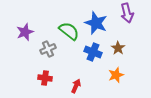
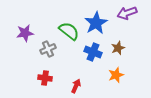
purple arrow: rotated 84 degrees clockwise
blue star: rotated 20 degrees clockwise
purple star: moved 1 px down; rotated 12 degrees clockwise
brown star: rotated 16 degrees clockwise
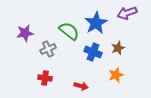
red arrow: moved 5 px right; rotated 80 degrees clockwise
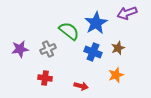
purple star: moved 5 px left, 16 px down
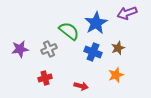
gray cross: moved 1 px right
red cross: rotated 24 degrees counterclockwise
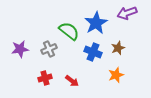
red arrow: moved 9 px left, 5 px up; rotated 24 degrees clockwise
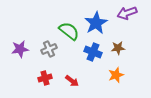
brown star: rotated 16 degrees clockwise
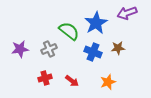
orange star: moved 8 px left, 7 px down
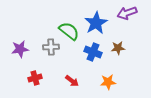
gray cross: moved 2 px right, 2 px up; rotated 21 degrees clockwise
red cross: moved 10 px left
orange star: rotated 14 degrees clockwise
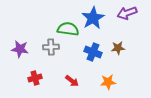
blue star: moved 3 px left, 5 px up
green semicircle: moved 1 px left, 2 px up; rotated 30 degrees counterclockwise
purple star: rotated 18 degrees clockwise
